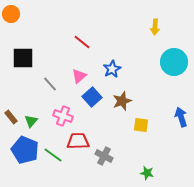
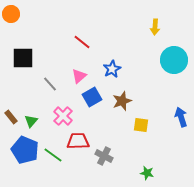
cyan circle: moved 2 px up
blue square: rotated 12 degrees clockwise
pink cross: rotated 24 degrees clockwise
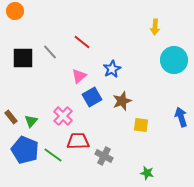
orange circle: moved 4 px right, 3 px up
gray line: moved 32 px up
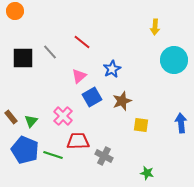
blue arrow: moved 6 px down; rotated 12 degrees clockwise
green line: rotated 18 degrees counterclockwise
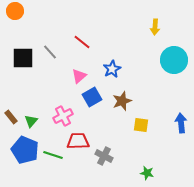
pink cross: rotated 18 degrees clockwise
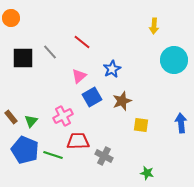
orange circle: moved 4 px left, 7 px down
yellow arrow: moved 1 px left, 1 px up
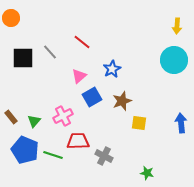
yellow arrow: moved 23 px right
green triangle: moved 3 px right
yellow square: moved 2 px left, 2 px up
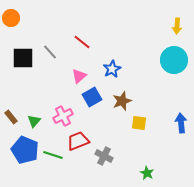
red trapezoid: rotated 20 degrees counterclockwise
green star: rotated 16 degrees clockwise
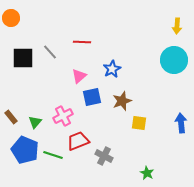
red line: rotated 36 degrees counterclockwise
blue square: rotated 18 degrees clockwise
green triangle: moved 1 px right, 1 px down
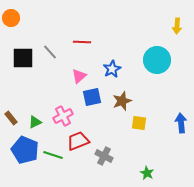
cyan circle: moved 17 px left
brown rectangle: moved 1 px down
green triangle: rotated 24 degrees clockwise
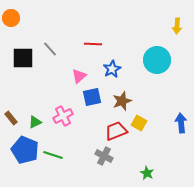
red line: moved 11 px right, 2 px down
gray line: moved 3 px up
yellow square: rotated 21 degrees clockwise
red trapezoid: moved 38 px right, 10 px up
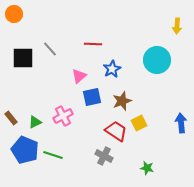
orange circle: moved 3 px right, 4 px up
yellow square: rotated 35 degrees clockwise
red trapezoid: rotated 55 degrees clockwise
green star: moved 5 px up; rotated 16 degrees counterclockwise
